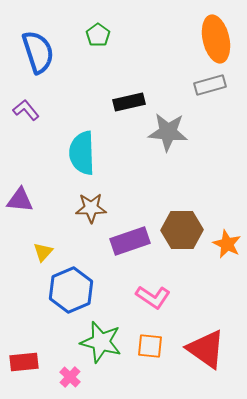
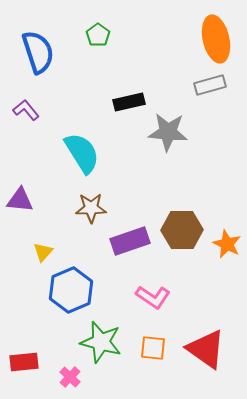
cyan semicircle: rotated 150 degrees clockwise
orange square: moved 3 px right, 2 px down
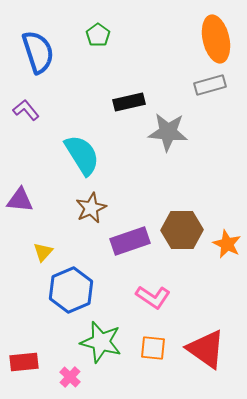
cyan semicircle: moved 2 px down
brown star: rotated 24 degrees counterclockwise
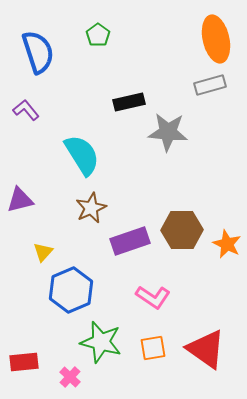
purple triangle: rotated 20 degrees counterclockwise
orange square: rotated 16 degrees counterclockwise
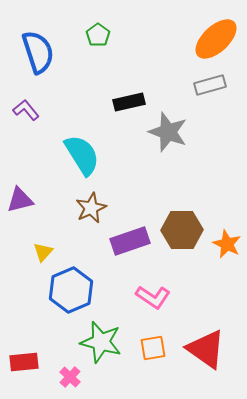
orange ellipse: rotated 60 degrees clockwise
gray star: rotated 15 degrees clockwise
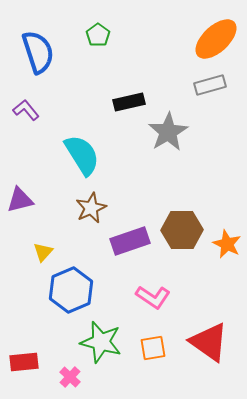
gray star: rotated 21 degrees clockwise
red triangle: moved 3 px right, 7 px up
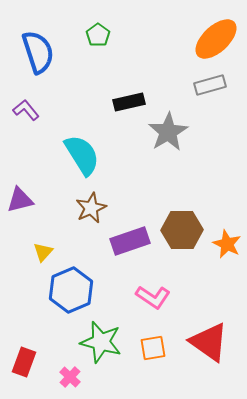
red rectangle: rotated 64 degrees counterclockwise
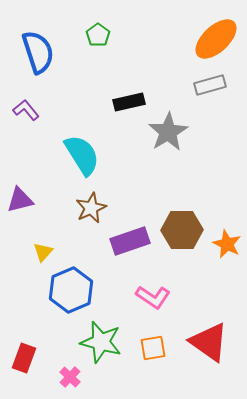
red rectangle: moved 4 px up
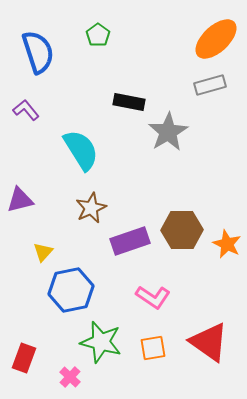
black rectangle: rotated 24 degrees clockwise
cyan semicircle: moved 1 px left, 5 px up
blue hexagon: rotated 12 degrees clockwise
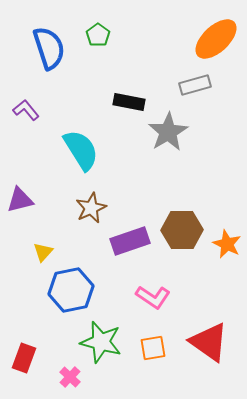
blue semicircle: moved 11 px right, 4 px up
gray rectangle: moved 15 px left
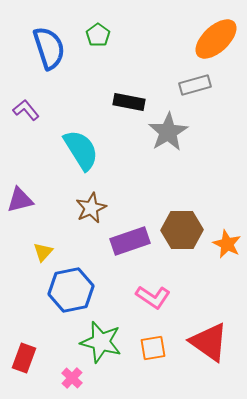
pink cross: moved 2 px right, 1 px down
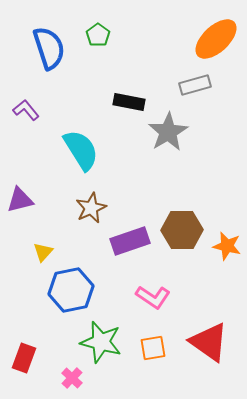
orange star: moved 2 px down; rotated 12 degrees counterclockwise
